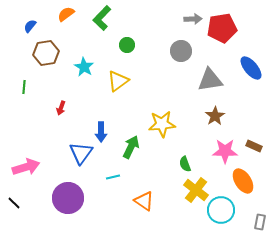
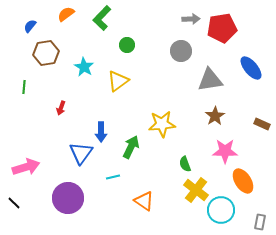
gray arrow: moved 2 px left
brown rectangle: moved 8 px right, 22 px up
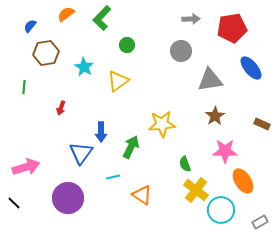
red pentagon: moved 10 px right
orange triangle: moved 2 px left, 6 px up
gray rectangle: rotated 49 degrees clockwise
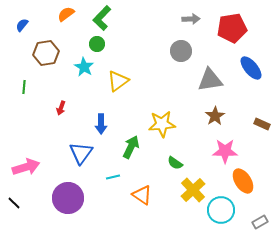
blue semicircle: moved 8 px left, 1 px up
green circle: moved 30 px left, 1 px up
blue arrow: moved 8 px up
green semicircle: moved 10 px left, 1 px up; rotated 35 degrees counterclockwise
yellow cross: moved 3 px left; rotated 10 degrees clockwise
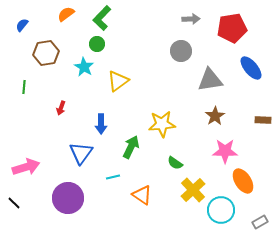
brown rectangle: moved 1 px right, 4 px up; rotated 21 degrees counterclockwise
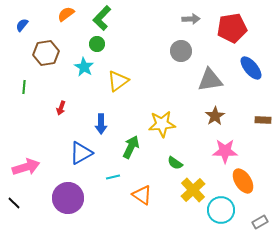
blue triangle: rotated 25 degrees clockwise
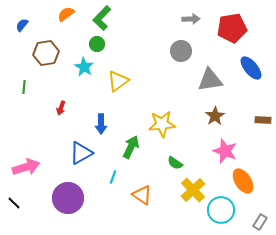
pink star: rotated 20 degrees clockwise
cyan line: rotated 56 degrees counterclockwise
gray rectangle: rotated 28 degrees counterclockwise
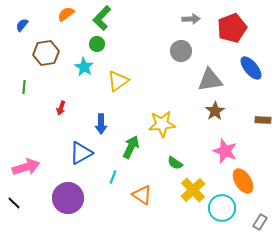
red pentagon: rotated 12 degrees counterclockwise
brown star: moved 5 px up
cyan circle: moved 1 px right, 2 px up
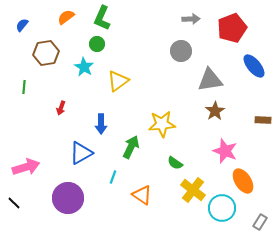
orange semicircle: moved 3 px down
green L-shape: rotated 20 degrees counterclockwise
blue ellipse: moved 3 px right, 2 px up
yellow cross: rotated 10 degrees counterclockwise
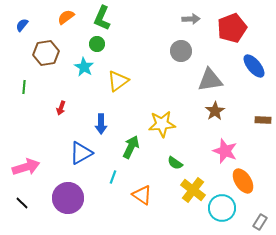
black line: moved 8 px right
